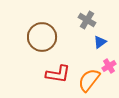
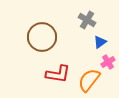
pink cross: moved 1 px left, 4 px up
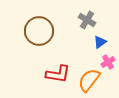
brown circle: moved 3 px left, 6 px up
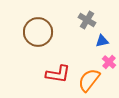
brown circle: moved 1 px left, 1 px down
blue triangle: moved 2 px right, 1 px up; rotated 24 degrees clockwise
pink cross: moved 1 px right; rotated 16 degrees counterclockwise
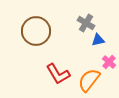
gray cross: moved 1 px left, 3 px down
brown circle: moved 2 px left, 1 px up
blue triangle: moved 4 px left, 1 px up
red L-shape: rotated 50 degrees clockwise
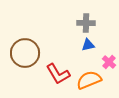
gray cross: rotated 30 degrees counterclockwise
brown circle: moved 11 px left, 22 px down
blue triangle: moved 10 px left, 5 px down
orange semicircle: rotated 30 degrees clockwise
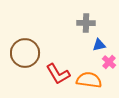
blue triangle: moved 11 px right
orange semicircle: rotated 30 degrees clockwise
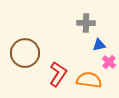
red L-shape: rotated 115 degrees counterclockwise
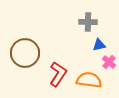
gray cross: moved 2 px right, 1 px up
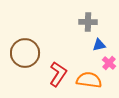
pink cross: moved 1 px down
